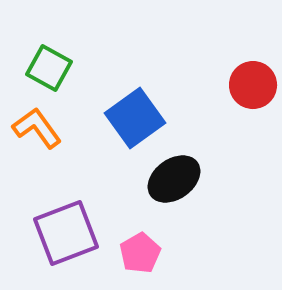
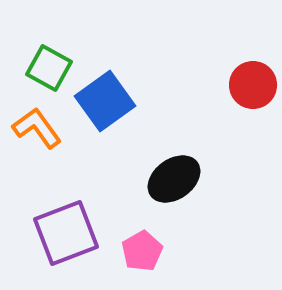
blue square: moved 30 px left, 17 px up
pink pentagon: moved 2 px right, 2 px up
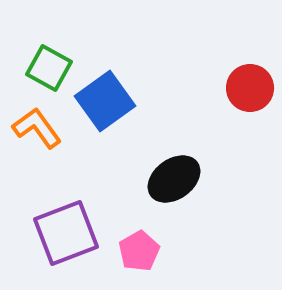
red circle: moved 3 px left, 3 px down
pink pentagon: moved 3 px left
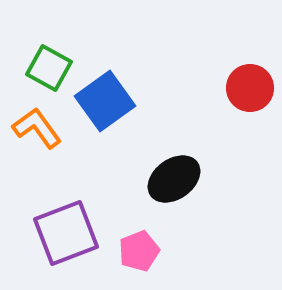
pink pentagon: rotated 9 degrees clockwise
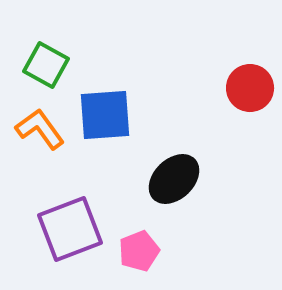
green square: moved 3 px left, 3 px up
blue square: moved 14 px down; rotated 32 degrees clockwise
orange L-shape: moved 3 px right, 1 px down
black ellipse: rotated 8 degrees counterclockwise
purple square: moved 4 px right, 4 px up
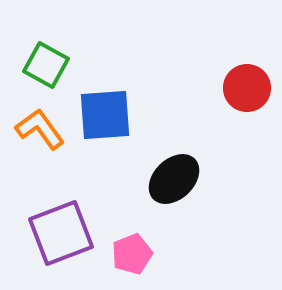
red circle: moved 3 px left
purple square: moved 9 px left, 4 px down
pink pentagon: moved 7 px left, 3 px down
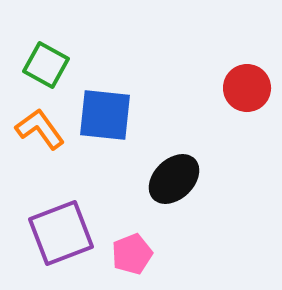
blue square: rotated 10 degrees clockwise
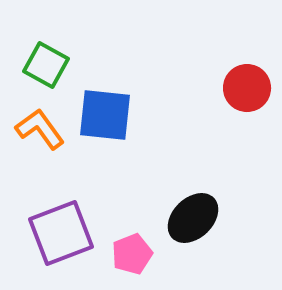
black ellipse: moved 19 px right, 39 px down
